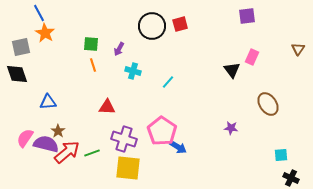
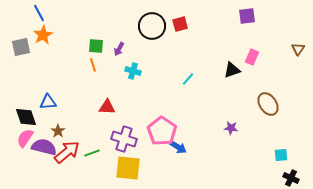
orange star: moved 2 px left, 2 px down; rotated 12 degrees clockwise
green square: moved 5 px right, 2 px down
black triangle: rotated 48 degrees clockwise
black diamond: moved 9 px right, 43 px down
cyan line: moved 20 px right, 3 px up
purple semicircle: moved 2 px left, 3 px down
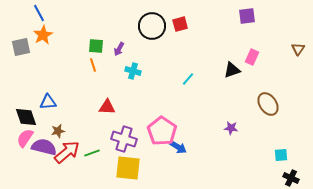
brown star: rotated 24 degrees clockwise
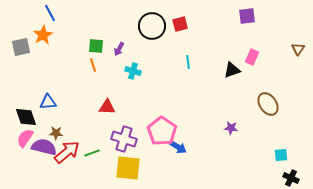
blue line: moved 11 px right
cyan line: moved 17 px up; rotated 48 degrees counterclockwise
brown star: moved 2 px left, 2 px down; rotated 16 degrees clockwise
